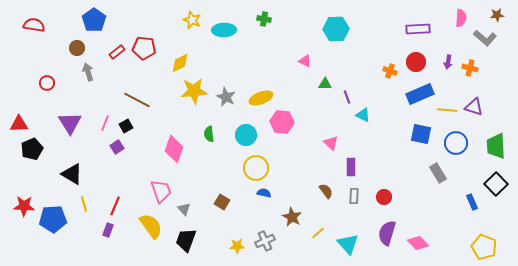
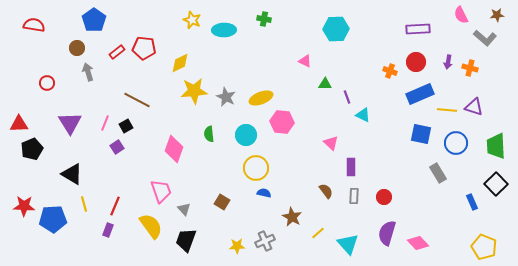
pink semicircle at (461, 18): moved 3 px up; rotated 150 degrees clockwise
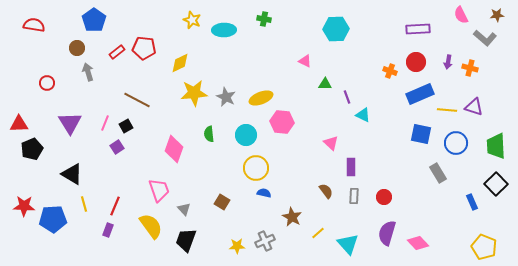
yellow star at (194, 91): moved 2 px down
pink trapezoid at (161, 191): moved 2 px left, 1 px up
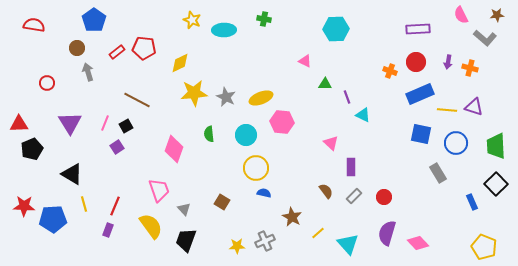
gray rectangle at (354, 196): rotated 42 degrees clockwise
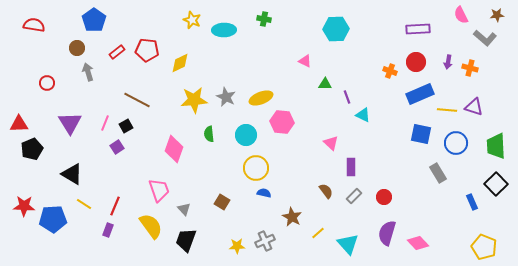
red pentagon at (144, 48): moved 3 px right, 2 px down
yellow star at (194, 93): moved 7 px down
yellow line at (84, 204): rotated 42 degrees counterclockwise
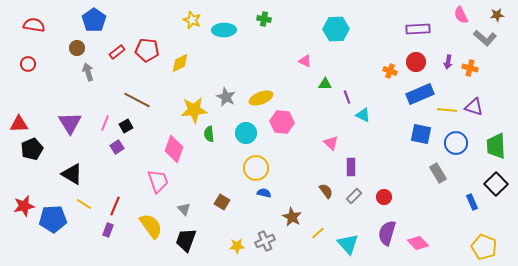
red circle at (47, 83): moved 19 px left, 19 px up
yellow star at (194, 100): moved 10 px down
cyan circle at (246, 135): moved 2 px up
pink trapezoid at (159, 190): moved 1 px left, 9 px up
red star at (24, 206): rotated 15 degrees counterclockwise
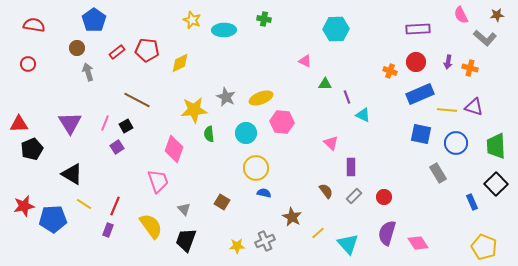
pink diamond at (418, 243): rotated 10 degrees clockwise
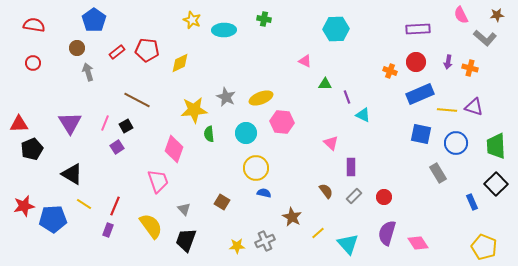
red circle at (28, 64): moved 5 px right, 1 px up
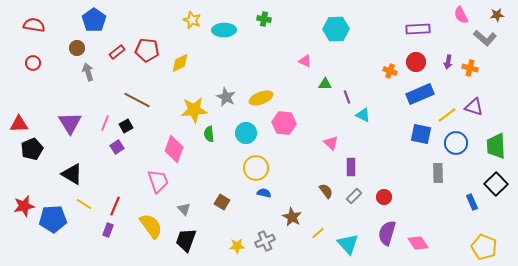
yellow line at (447, 110): moved 5 px down; rotated 42 degrees counterclockwise
pink hexagon at (282, 122): moved 2 px right, 1 px down
gray rectangle at (438, 173): rotated 30 degrees clockwise
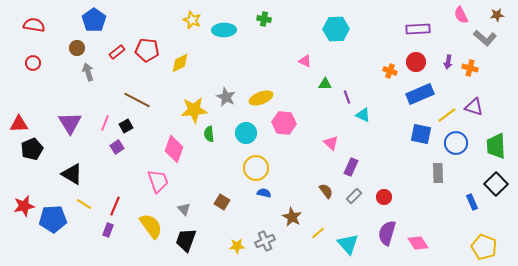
purple rectangle at (351, 167): rotated 24 degrees clockwise
